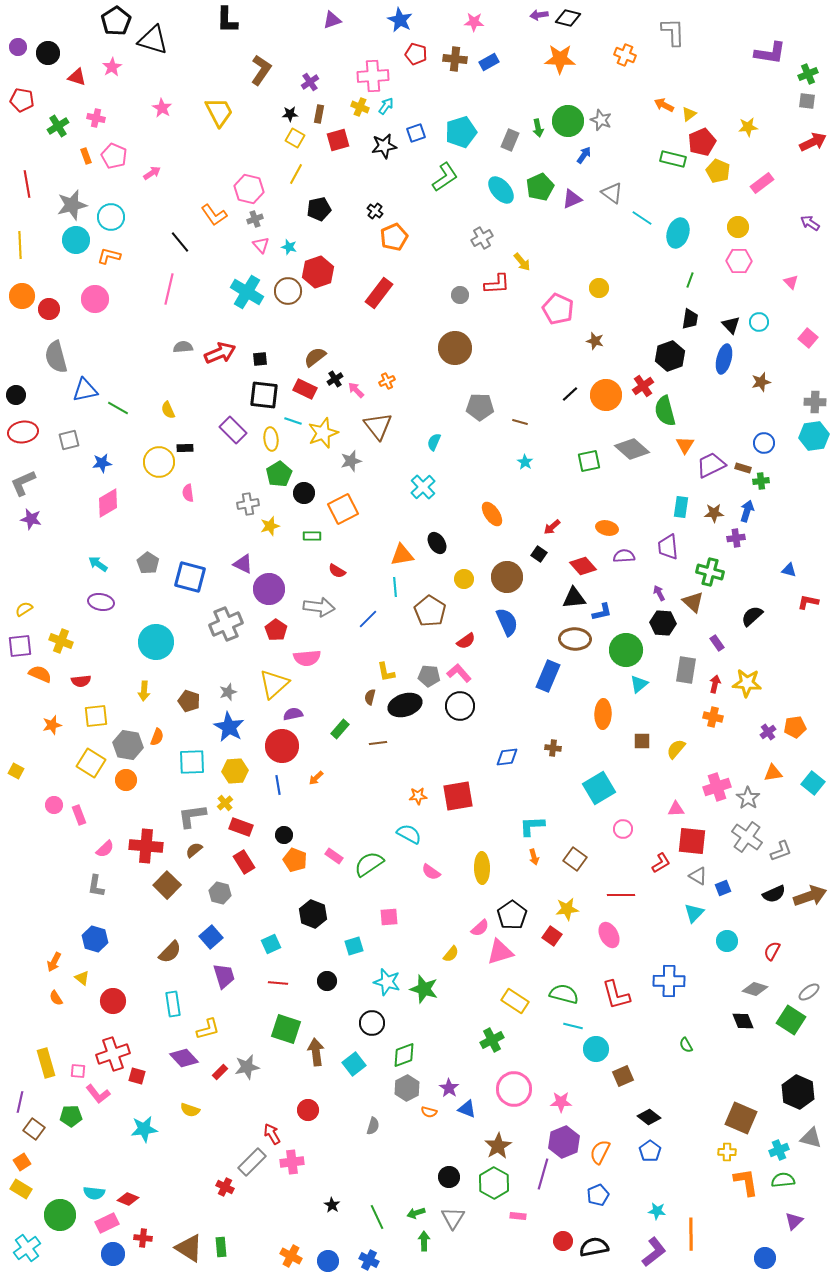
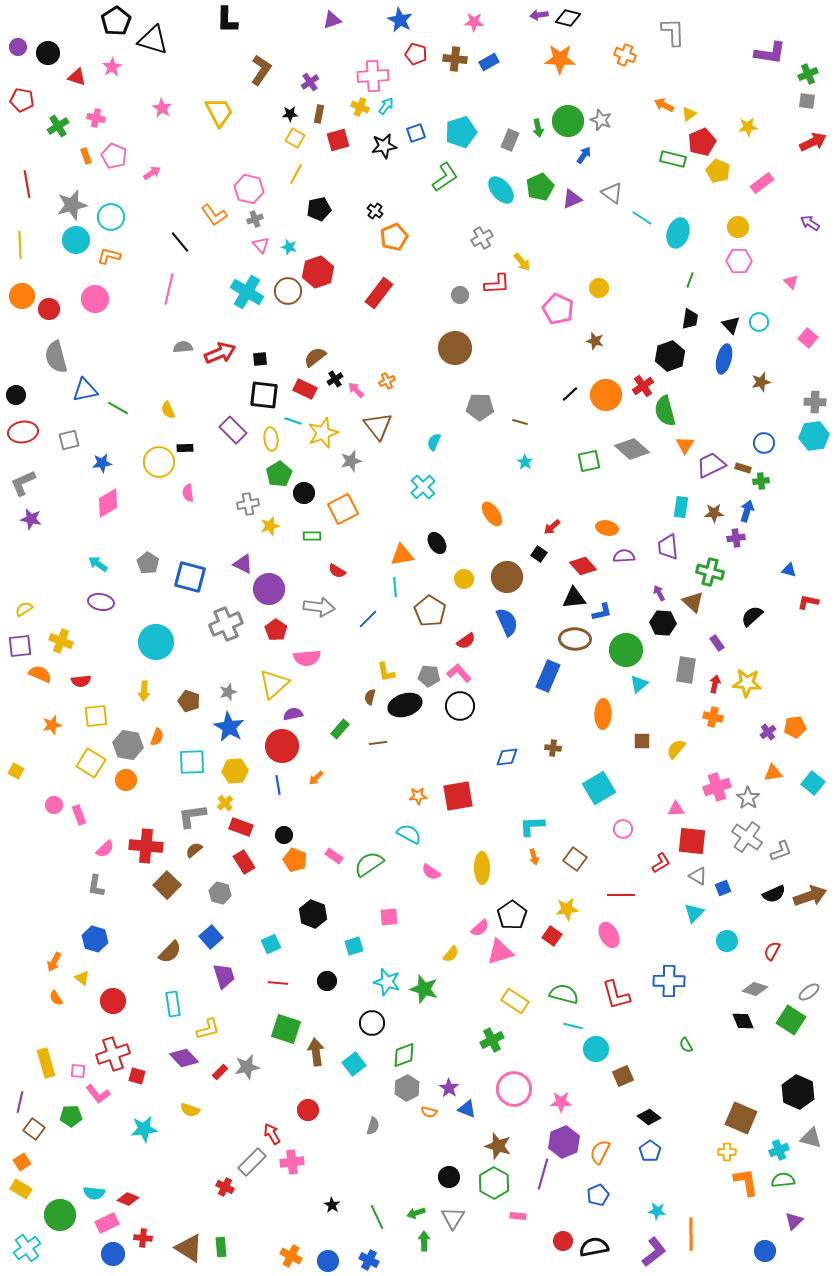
brown star at (498, 1146): rotated 24 degrees counterclockwise
blue circle at (765, 1258): moved 7 px up
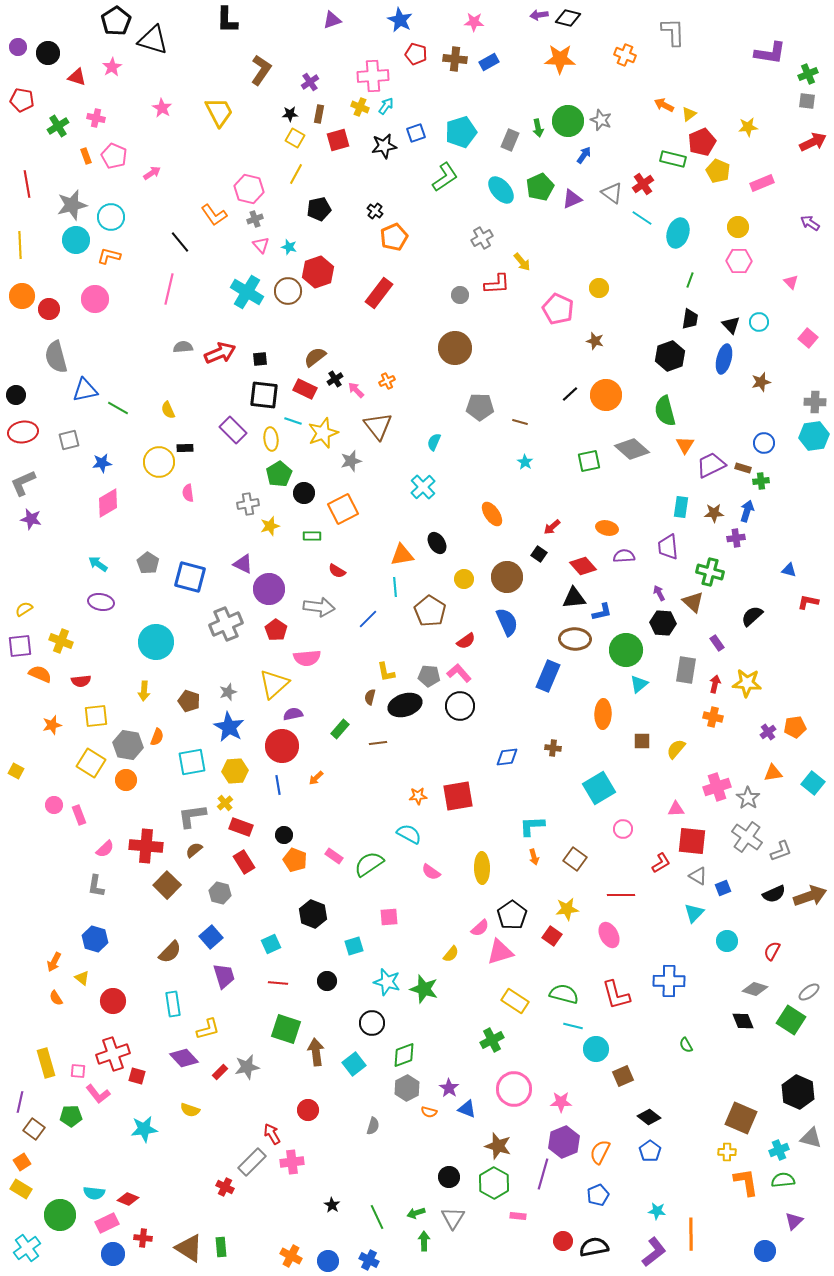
pink rectangle at (762, 183): rotated 15 degrees clockwise
red cross at (643, 386): moved 202 px up
cyan square at (192, 762): rotated 8 degrees counterclockwise
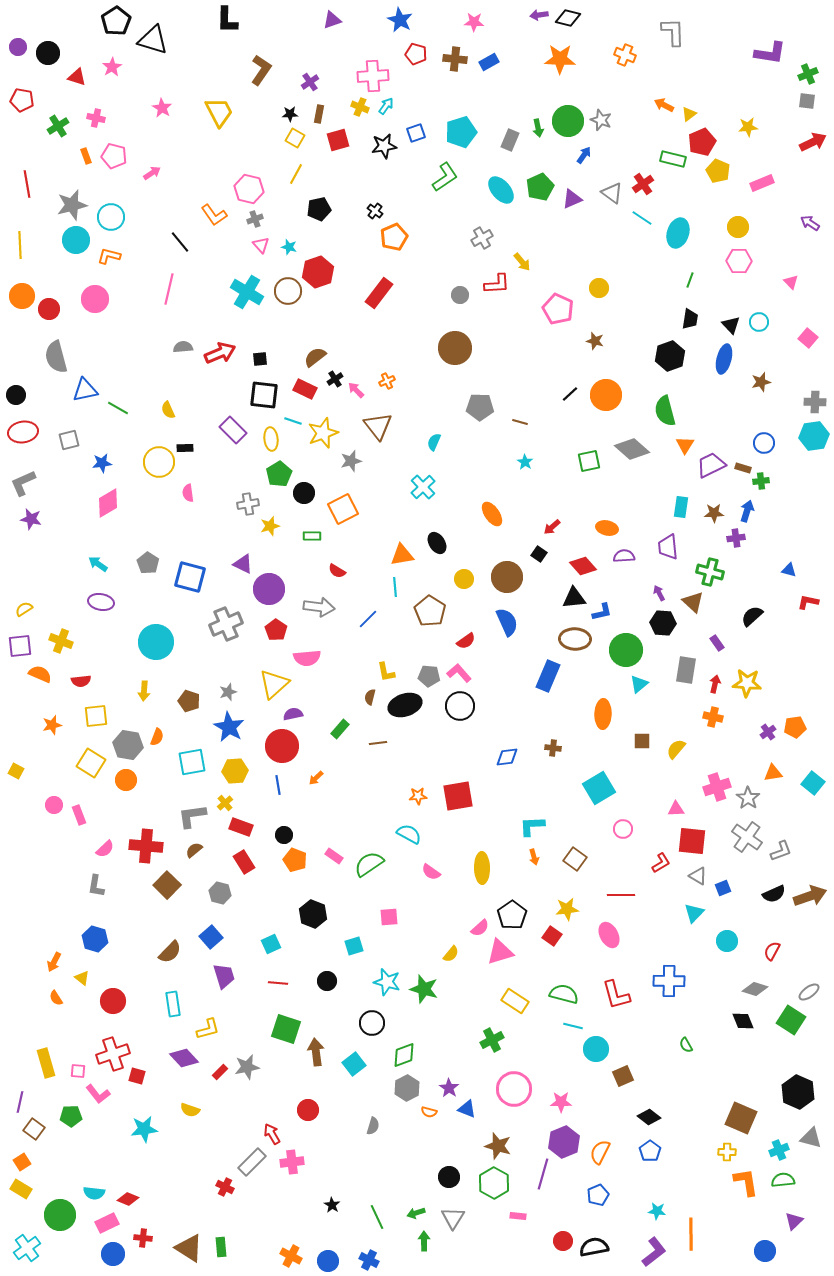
pink pentagon at (114, 156): rotated 10 degrees counterclockwise
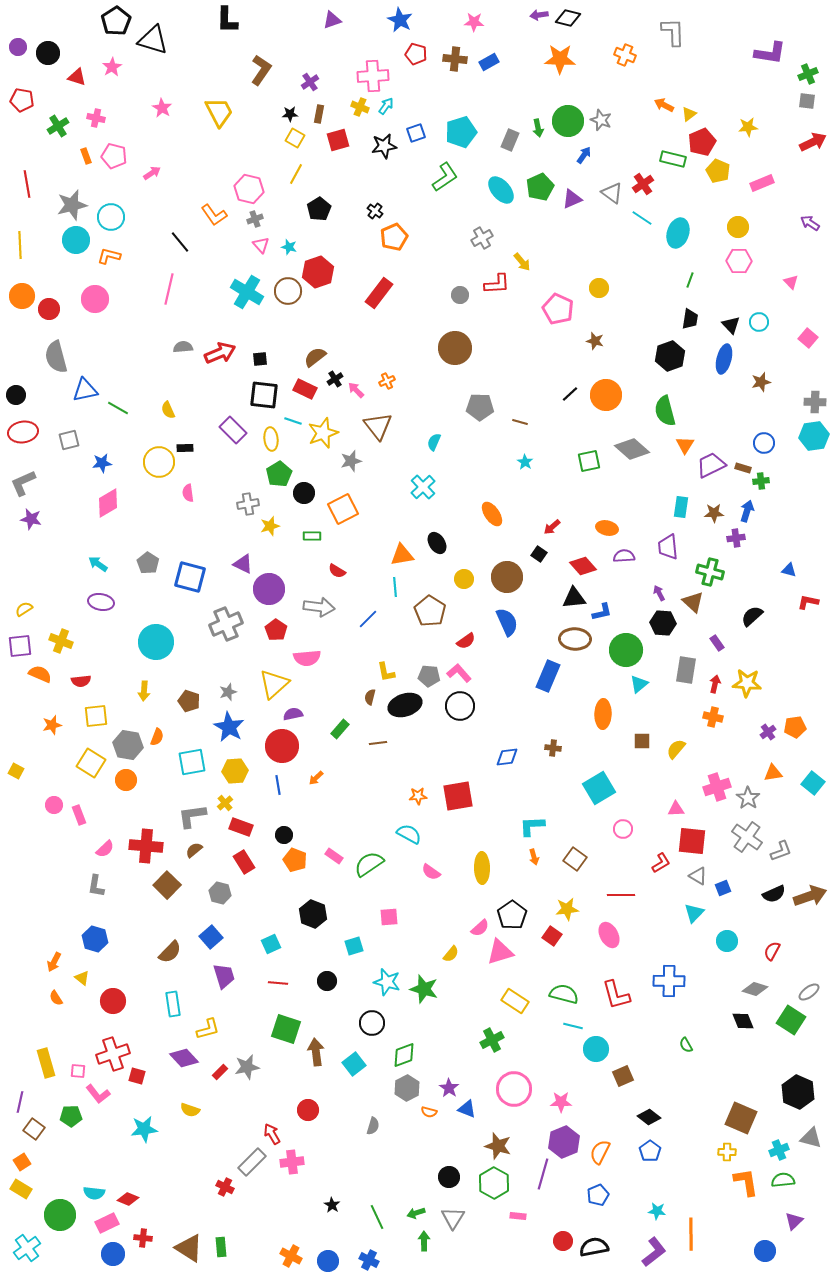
black pentagon at (319, 209): rotated 20 degrees counterclockwise
